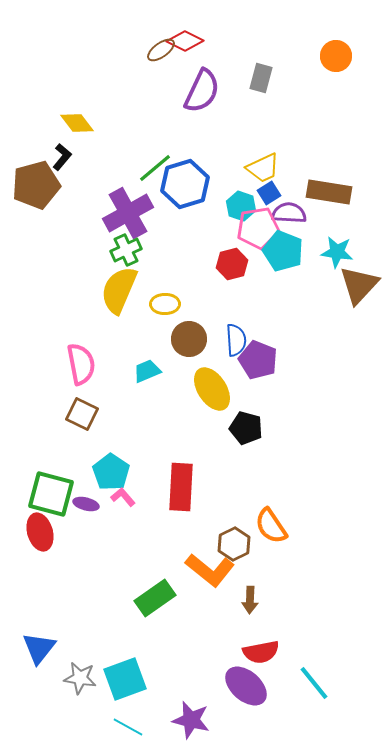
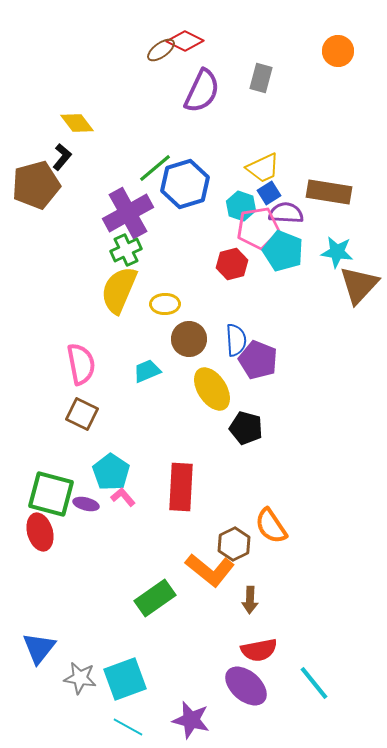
orange circle at (336, 56): moved 2 px right, 5 px up
purple semicircle at (289, 213): moved 3 px left
red semicircle at (261, 652): moved 2 px left, 2 px up
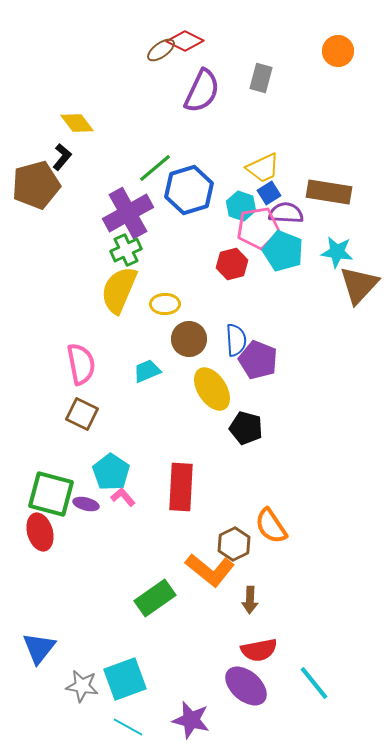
blue hexagon at (185, 184): moved 4 px right, 6 px down
gray star at (80, 678): moved 2 px right, 8 px down
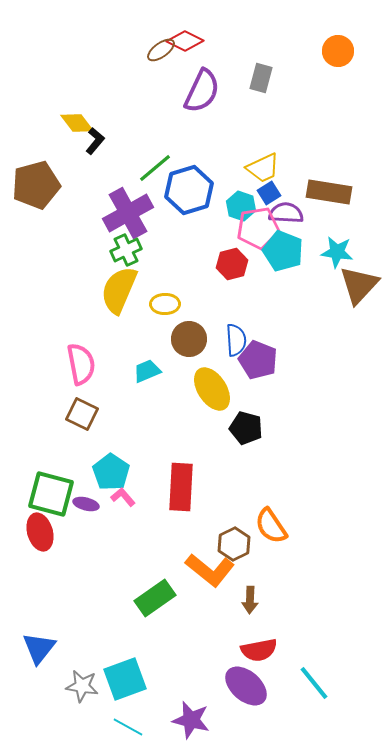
black L-shape at (62, 157): moved 33 px right, 16 px up
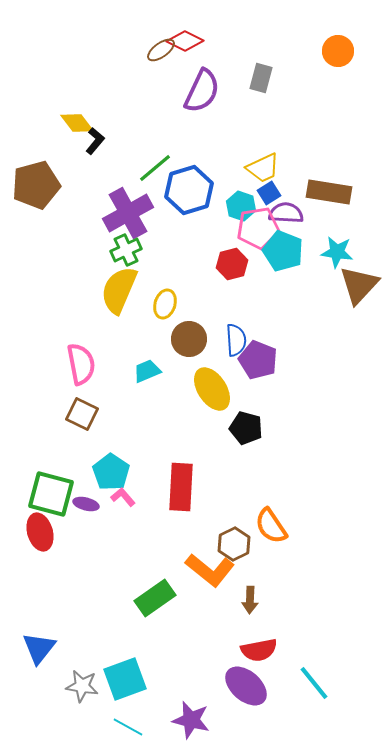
yellow ellipse at (165, 304): rotated 72 degrees counterclockwise
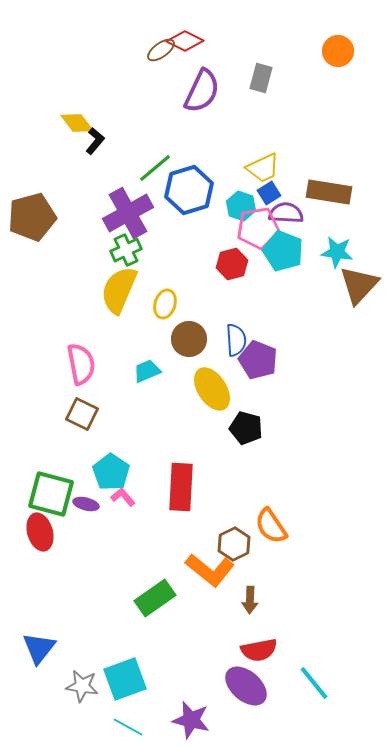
brown pentagon at (36, 185): moved 4 px left, 32 px down
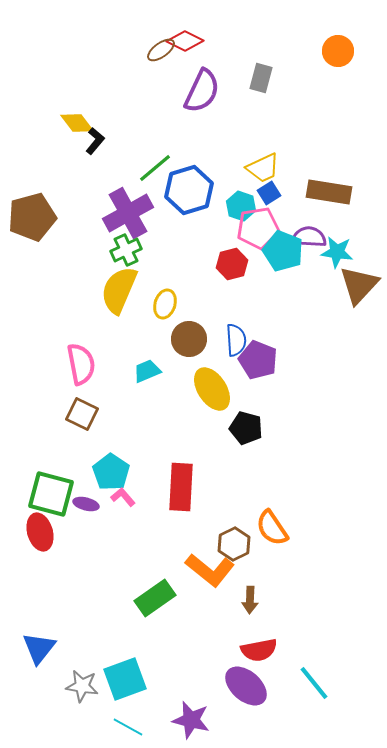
purple semicircle at (286, 213): moved 23 px right, 24 px down
orange semicircle at (271, 526): moved 1 px right, 2 px down
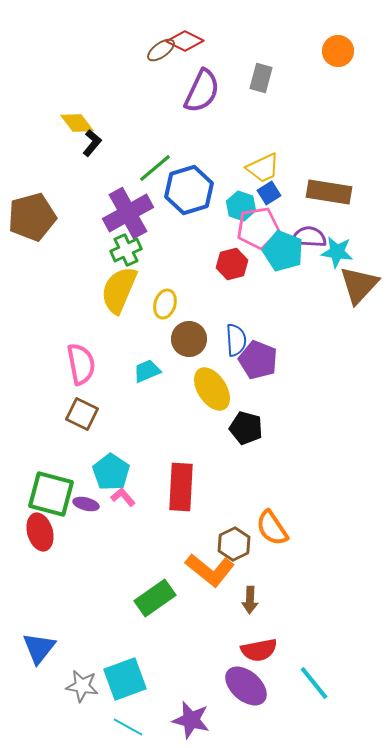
black L-shape at (95, 141): moved 3 px left, 2 px down
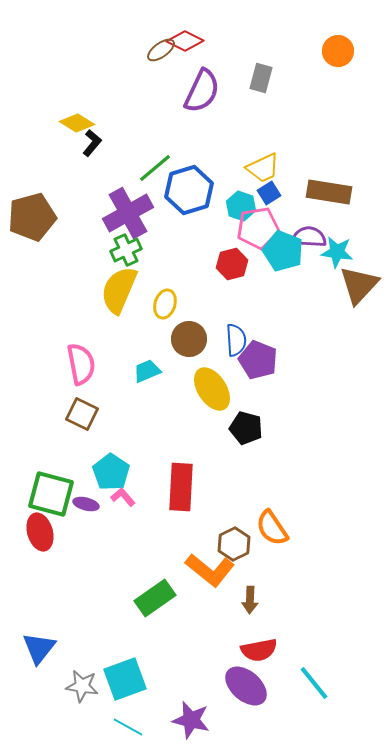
yellow diamond at (77, 123): rotated 20 degrees counterclockwise
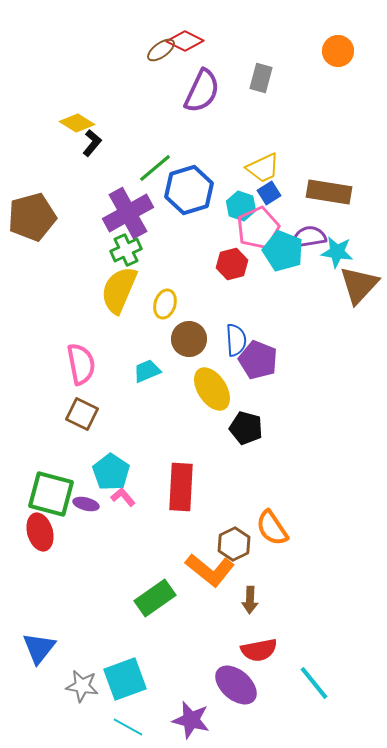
pink pentagon at (258, 228): rotated 15 degrees counterclockwise
purple semicircle at (309, 237): rotated 12 degrees counterclockwise
purple ellipse at (246, 686): moved 10 px left, 1 px up
